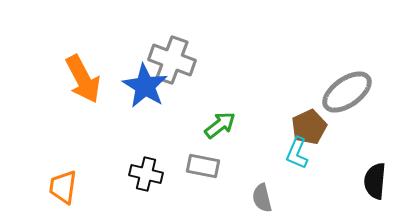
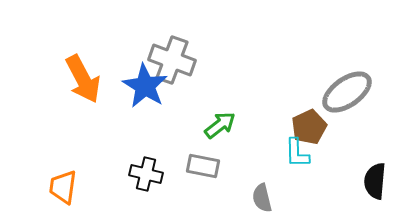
cyan L-shape: rotated 24 degrees counterclockwise
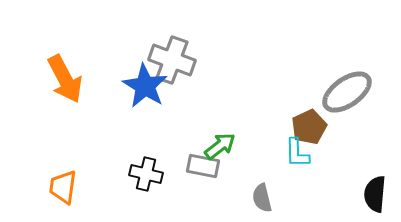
orange arrow: moved 18 px left
green arrow: moved 21 px down
black semicircle: moved 13 px down
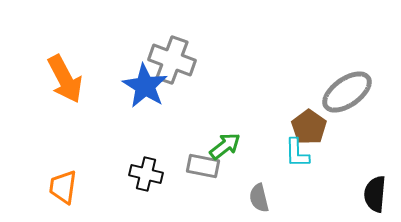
brown pentagon: rotated 12 degrees counterclockwise
green arrow: moved 5 px right
gray semicircle: moved 3 px left
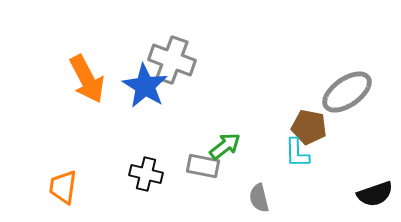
orange arrow: moved 22 px right
brown pentagon: rotated 24 degrees counterclockwise
black semicircle: rotated 114 degrees counterclockwise
